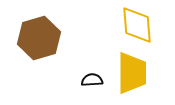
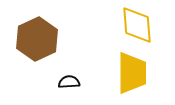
brown hexagon: moved 2 px left, 1 px down; rotated 9 degrees counterclockwise
black semicircle: moved 23 px left, 2 px down
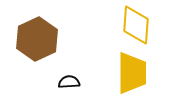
yellow diamond: moved 1 px left; rotated 9 degrees clockwise
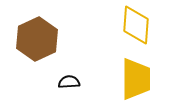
yellow trapezoid: moved 4 px right, 6 px down
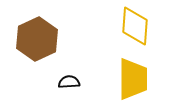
yellow diamond: moved 1 px left, 1 px down
yellow trapezoid: moved 3 px left
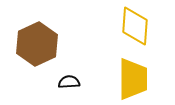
brown hexagon: moved 5 px down
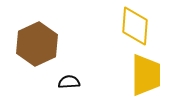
yellow trapezoid: moved 13 px right, 4 px up
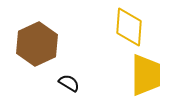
yellow diamond: moved 6 px left, 1 px down
black semicircle: moved 1 px down; rotated 35 degrees clockwise
